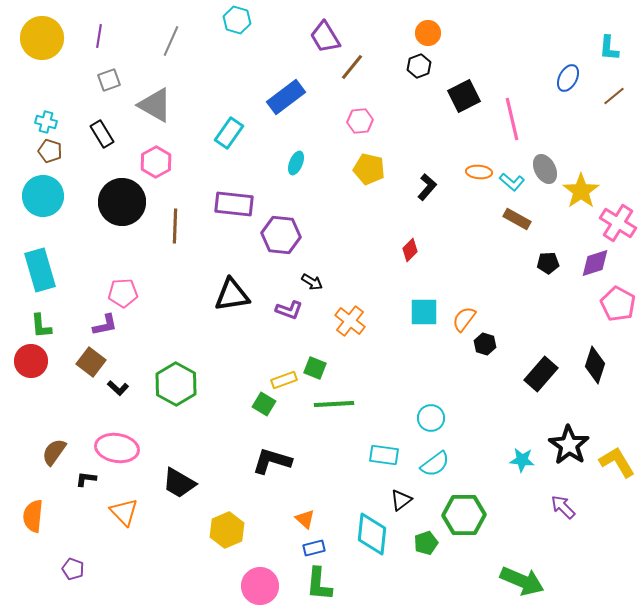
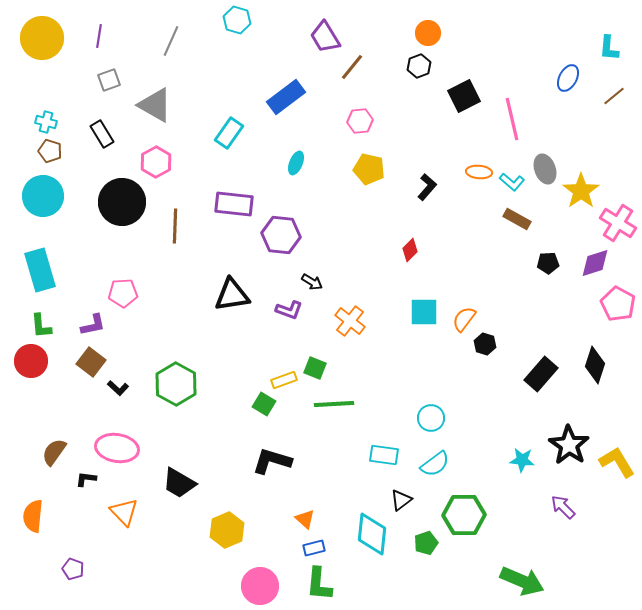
gray ellipse at (545, 169): rotated 8 degrees clockwise
purple L-shape at (105, 325): moved 12 px left
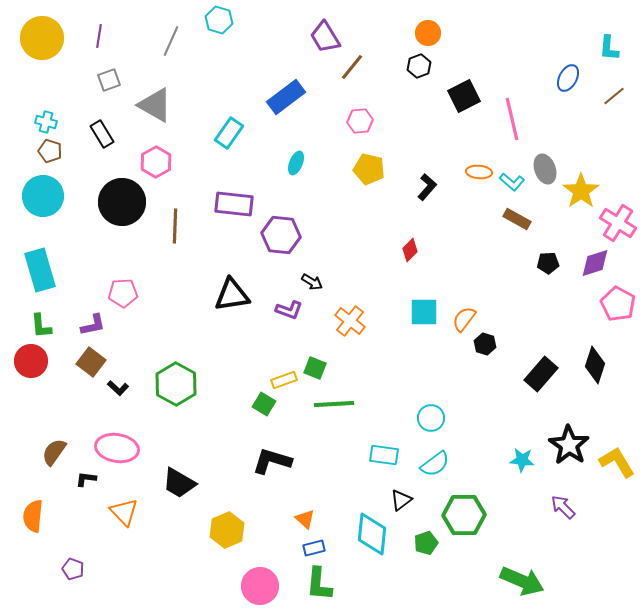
cyan hexagon at (237, 20): moved 18 px left
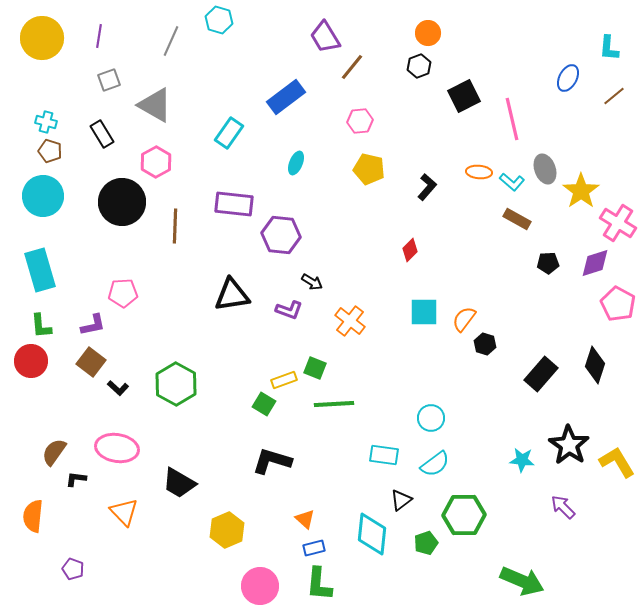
black L-shape at (86, 479): moved 10 px left
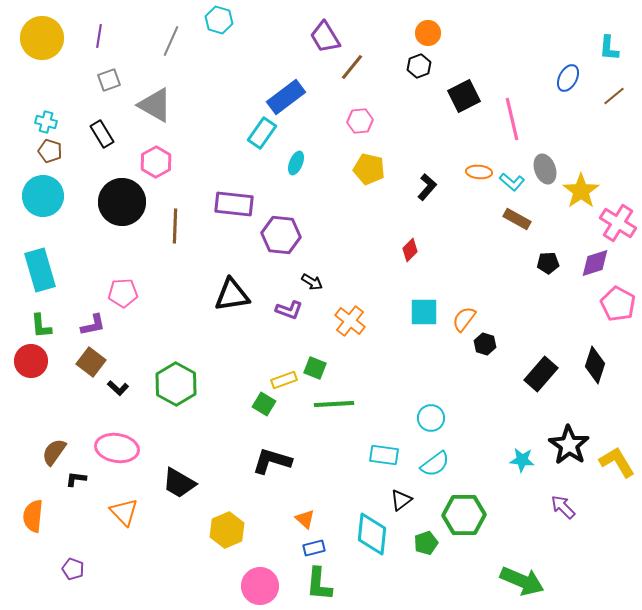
cyan rectangle at (229, 133): moved 33 px right
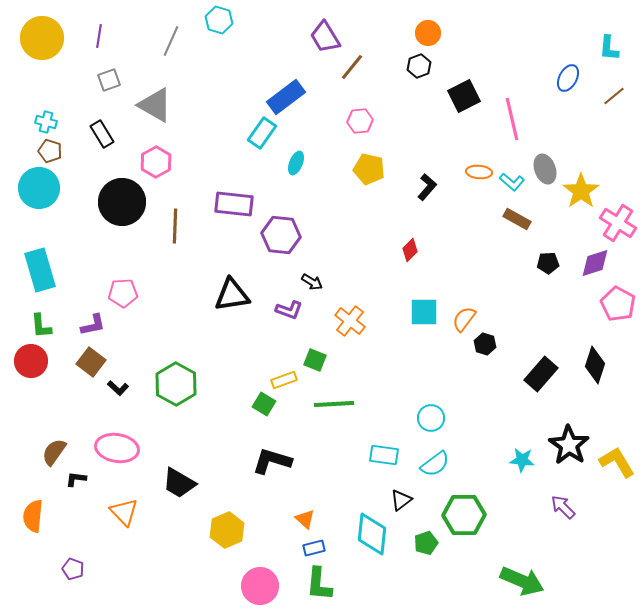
cyan circle at (43, 196): moved 4 px left, 8 px up
green square at (315, 368): moved 8 px up
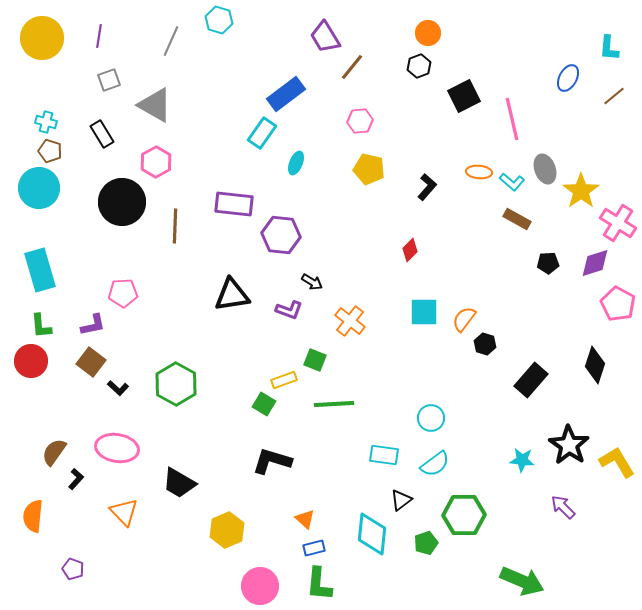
blue rectangle at (286, 97): moved 3 px up
black rectangle at (541, 374): moved 10 px left, 6 px down
black L-shape at (76, 479): rotated 125 degrees clockwise
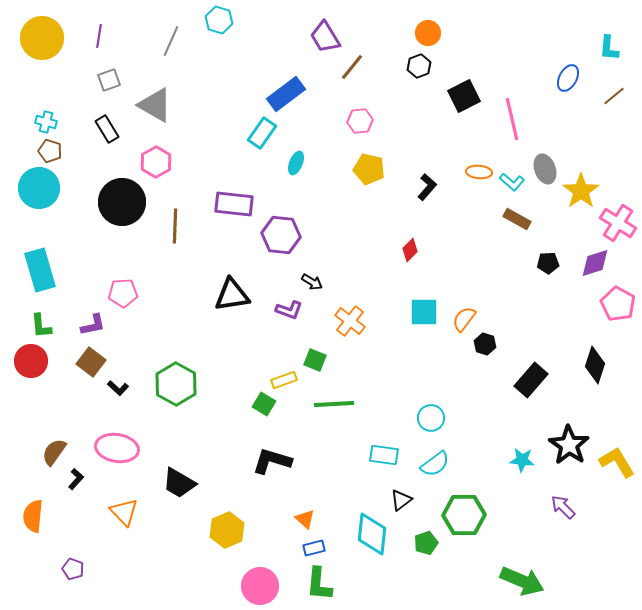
black rectangle at (102, 134): moved 5 px right, 5 px up
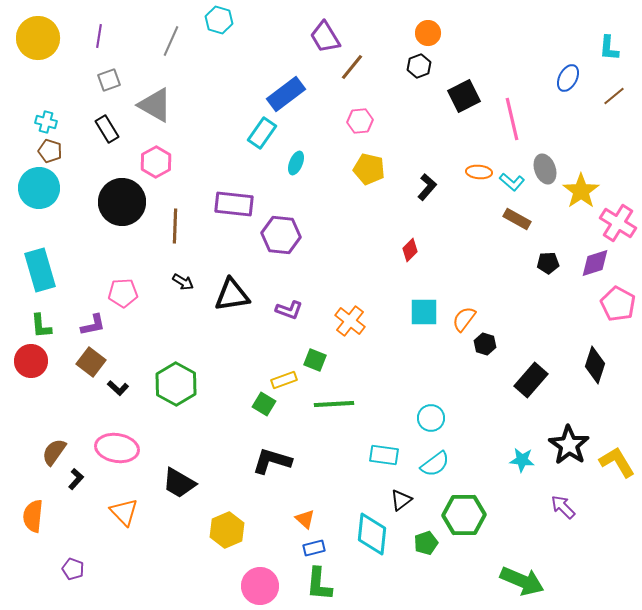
yellow circle at (42, 38): moved 4 px left
black arrow at (312, 282): moved 129 px left
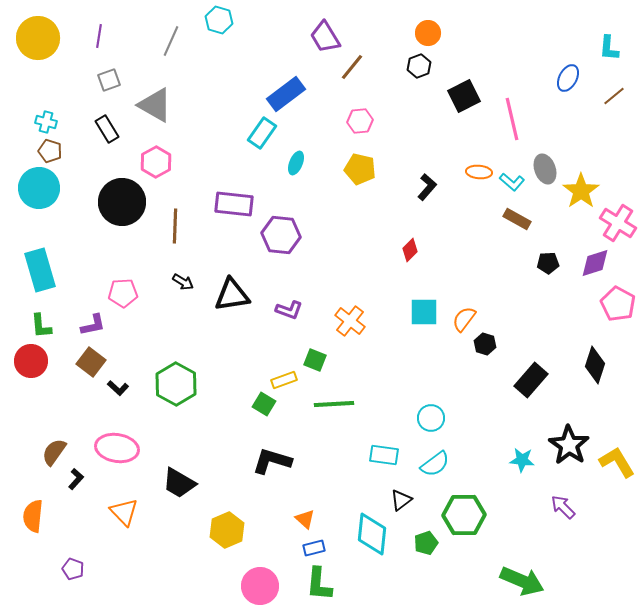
yellow pentagon at (369, 169): moved 9 px left
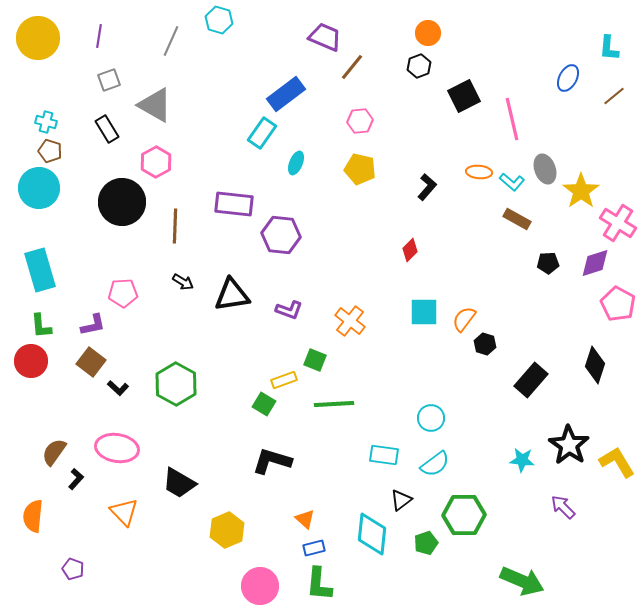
purple trapezoid at (325, 37): rotated 144 degrees clockwise
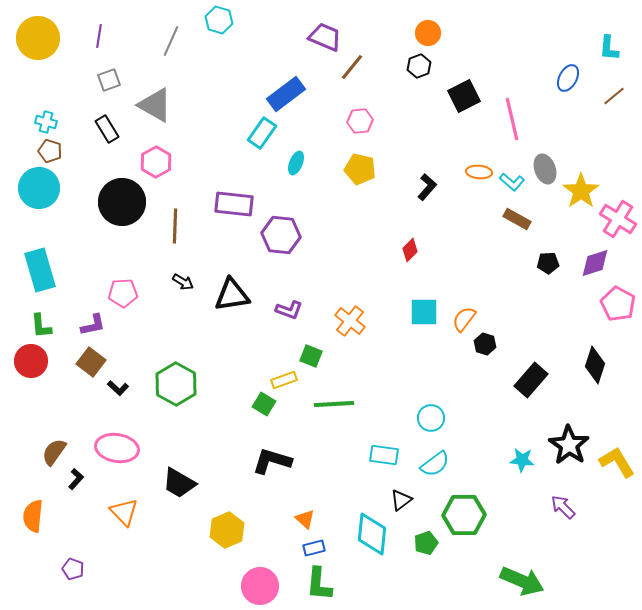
pink cross at (618, 223): moved 4 px up
green square at (315, 360): moved 4 px left, 4 px up
